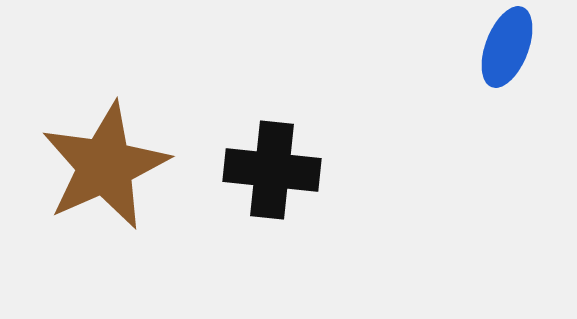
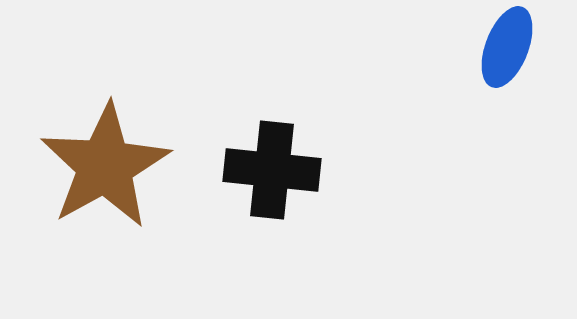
brown star: rotated 5 degrees counterclockwise
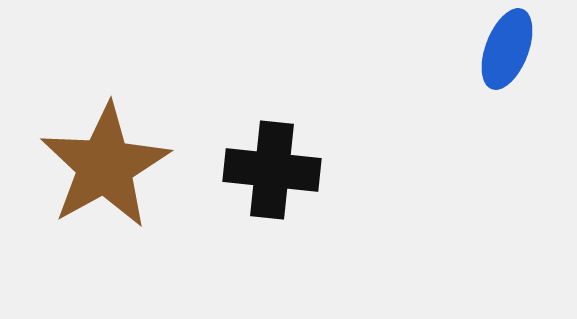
blue ellipse: moved 2 px down
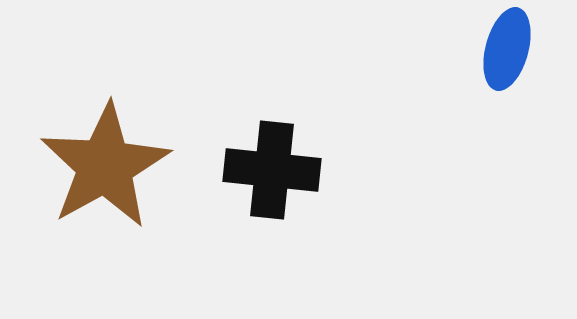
blue ellipse: rotated 6 degrees counterclockwise
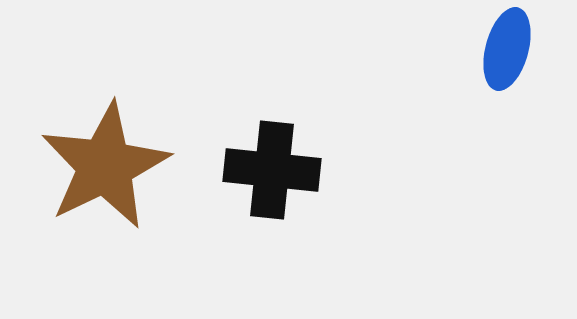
brown star: rotated 3 degrees clockwise
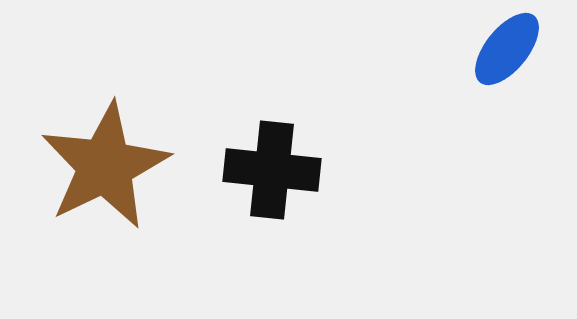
blue ellipse: rotated 24 degrees clockwise
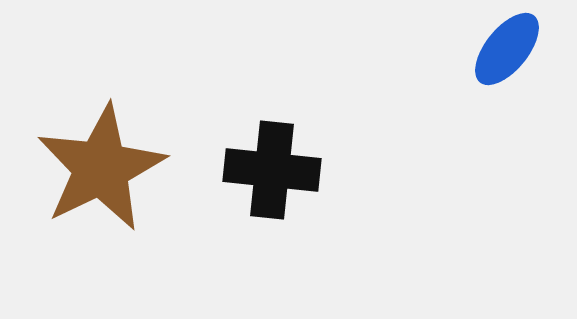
brown star: moved 4 px left, 2 px down
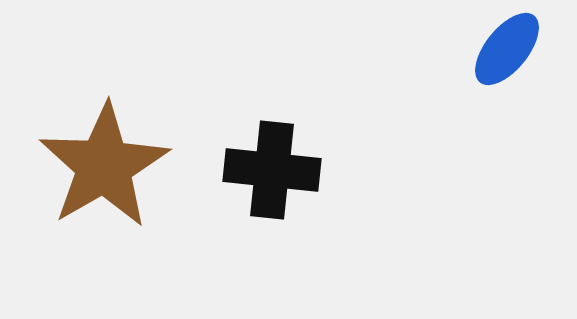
brown star: moved 3 px right, 2 px up; rotated 4 degrees counterclockwise
